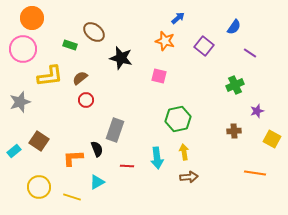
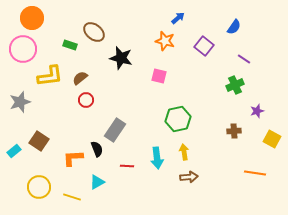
purple line: moved 6 px left, 6 px down
gray rectangle: rotated 15 degrees clockwise
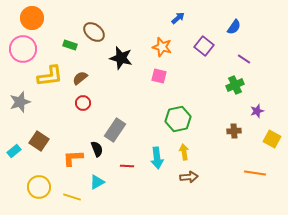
orange star: moved 3 px left, 6 px down
red circle: moved 3 px left, 3 px down
